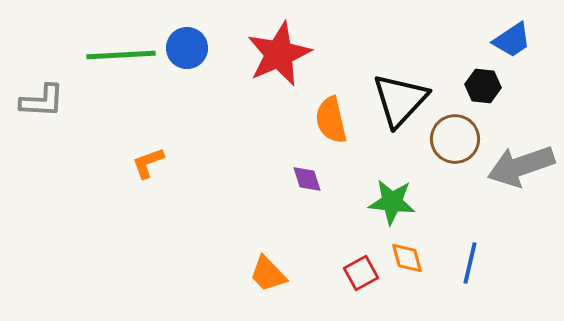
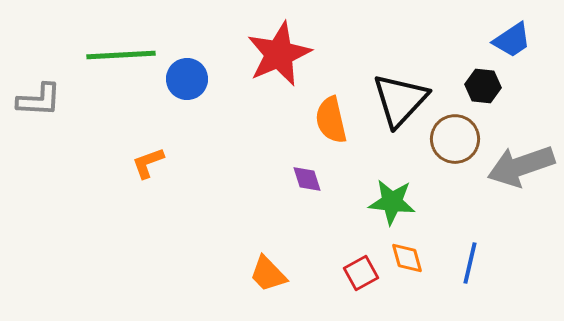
blue circle: moved 31 px down
gray L-shape: moved 3 px left, 1 px up
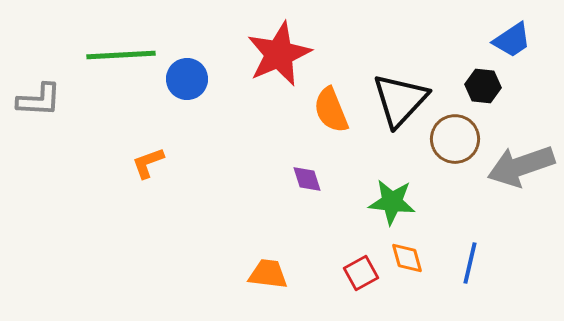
orange semicircle: moved 10 px up; rotated 9 degrees counterclockwise
orange trapezoid: rotated 141 degrees clockwise
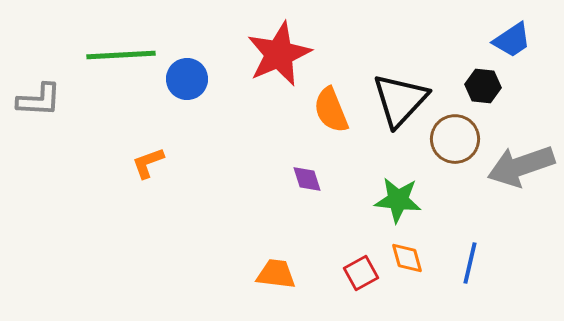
green star: moved 6 px right, 2 px up
orange trapezoid: moved 8 px right
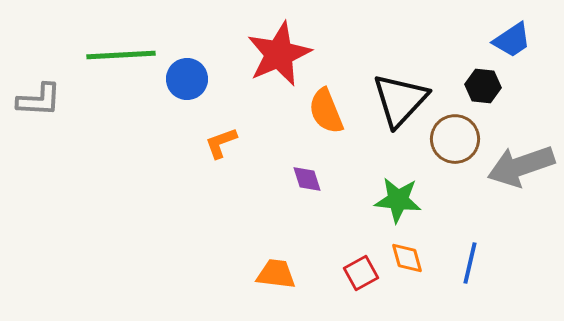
orange semicircle: moved 5 px left, 1 px down
orange L-shape: moved 73 px right, 20 px up
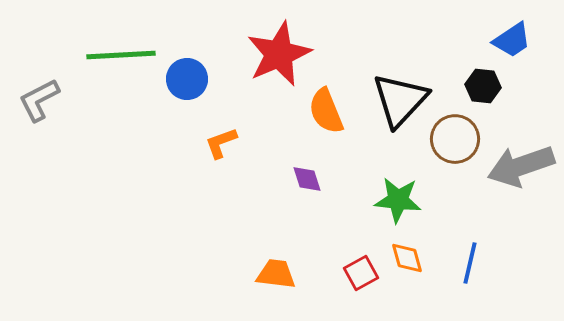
gray L-shape: rotated 150 degrees clockwise
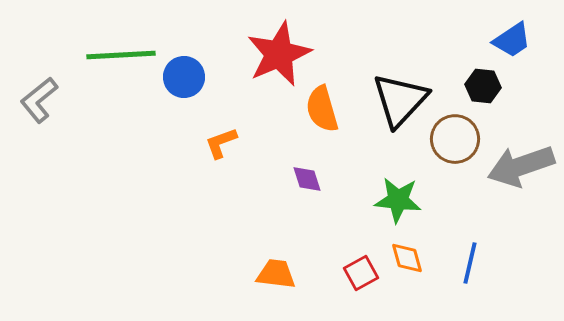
blue circle: moved 3 px left, 2 px up
gray L-shape: rotated 12 degrees counterclockwise
orange semicircle: moved 4 px left, 2 px up; rotated 6 degrees clockwise
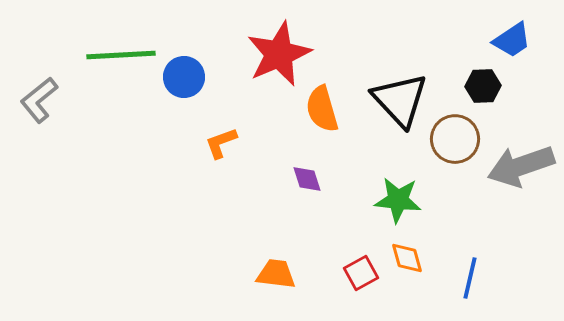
black hexagon: rotated 8 degrees counterclockwise
black triangle: rotated 26 degrees counterclockwise
blue line: moved 15 px down
